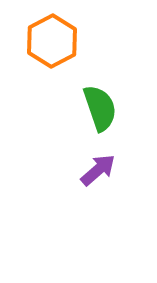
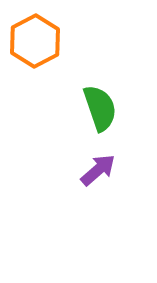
orange hexagon: moved 17 px left
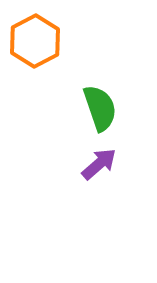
purple arrow: moved 1 px right, 6 px up
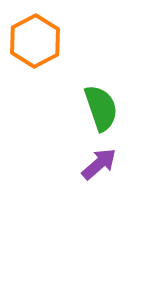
green semicircle: moved 1 px right
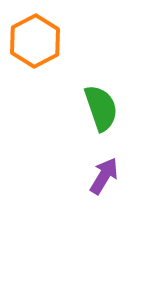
purple arrow: moved 5 px right, 12 px down; rotated 18 degrees counterclockwise
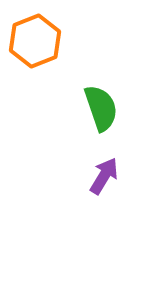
orange hexagon: rotated 6 degrees clockwise
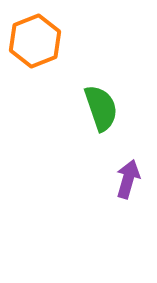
purple arrow: moved 24 px right, 3 px down; rotated 15 degrees counterclockwise
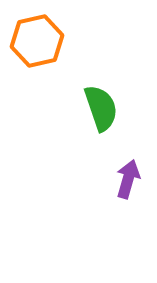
orange hexagon: moved 2 px right; rotated 9 degrees clockwise
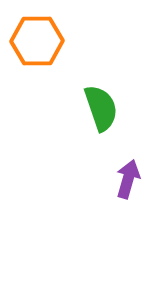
orange hexagon: rotated 12 degrees clockwise
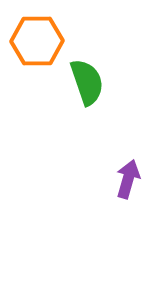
green semicircle: moved 14 px left, 26 px up
